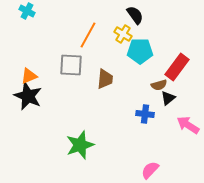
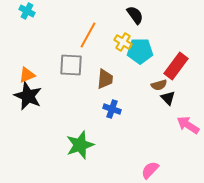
yellow cross: moved 8 px down
red rectangle: moved 1 px left, 1 px up
orange triangle: moved 2 px left, 1 px up
black triangle: rotated 35 degrees counterclockwise
blue cross: moved 33 px left, 5 px up; rotated 12 degrees clockwise
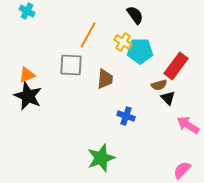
blue cross: moved 14 px right, 7 px down
green star: moved 21 px right, 13 px down
pink semicircle: moved 32 px right
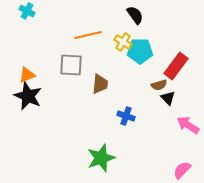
orange line: rotated 48 degrees clockwise
brown trapezoid: moved 5 px left, 5 px down
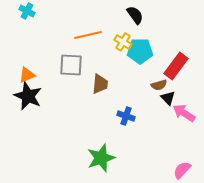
pink arrow: moved 4 px left, 12 px up
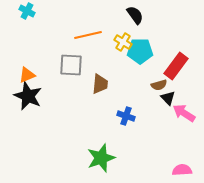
pink semicircle: rotated 42 degrees clockwise
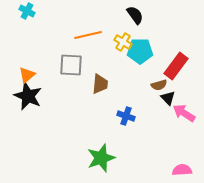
orange triangle: rotated 18 degrees counterclockwise
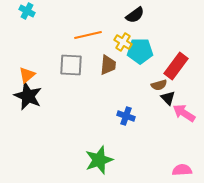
black semicircle: rotated 90 degrees clockwise
brown trapezoid: moved 8 px right, 19 px up
green star: moved 2 px left, 2 px down
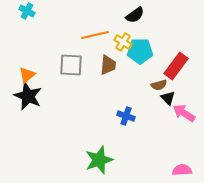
orange line: moved 7 px right
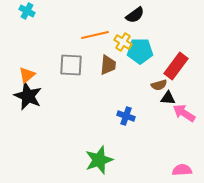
black triangle: rotated 42 degrees counterclockwise
